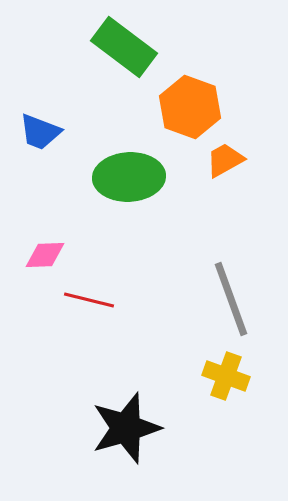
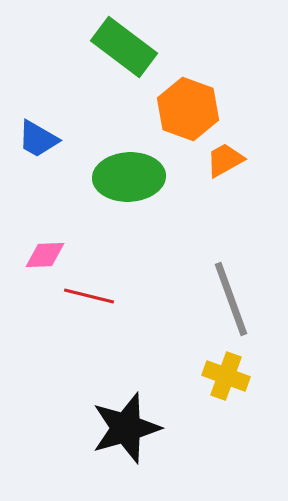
orange hexagon: moved 2 px left, 2 px down
blue trapezoid: moved 2 px left, 7 px down; rotated 9 degrees clockwise
red line: moved 4 px up
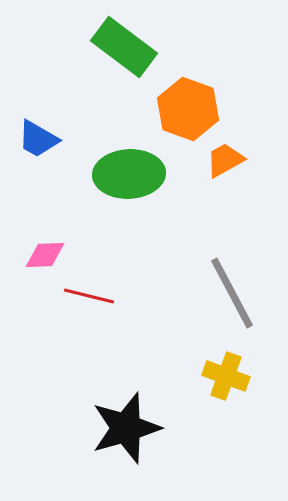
green ellipse: moved 3 px up
gray line: moved 1 px right, 6 px up; rotated 8 degrees counterclockwise
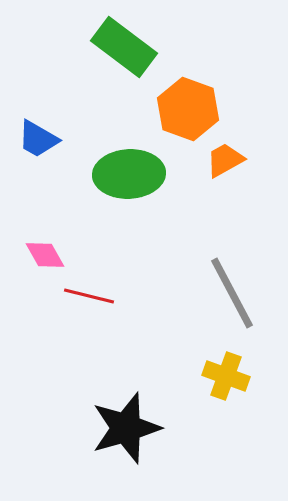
pink diamond: rotated 63 degrees clockwise
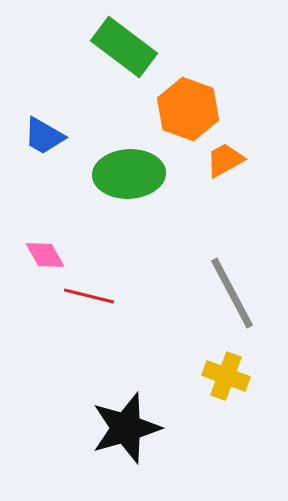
blue trapezoid: moved 6 px right, 3 px up
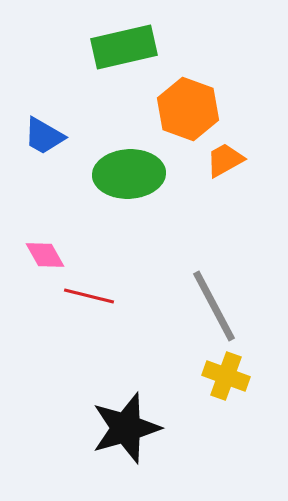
green rectangle: rotated 50 degrees counterclockwise
gray line: moved 18 px left, 13 px down
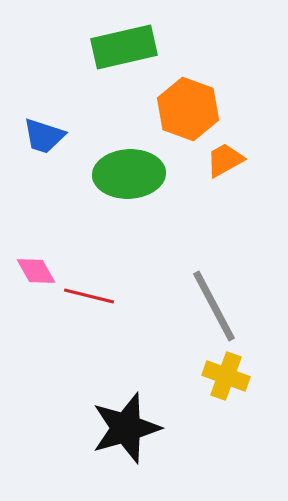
blue trapezoid: rotated 12 degrees counterclockwise
pink diamond: moved 9 px left, 16 px down
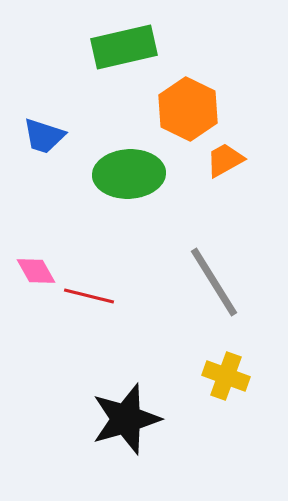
orange hexagon: rotated 6 degrees clockwise
gray line: moved 24 px up; rotated 4 degrees counterclockwise
black star: moved 9 px up
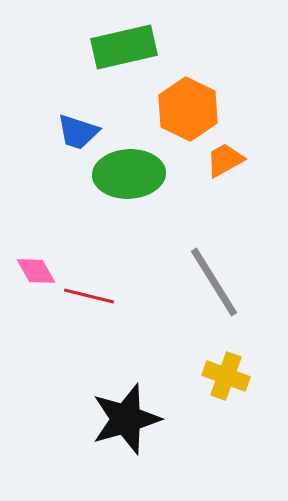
blue trapezoid: moved 34 px right, 4 px up
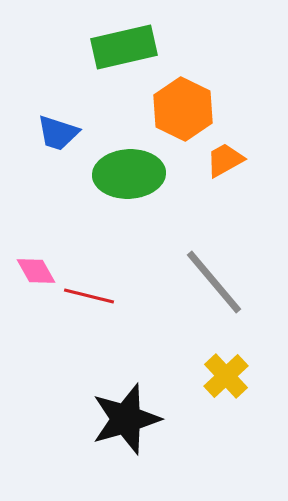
orange hexagon: moved 5 px left
blue trapezoid: moved 20 px left, 1 px down
gray line: rotated 8 degrees counterclockwise
yellow cross: rotated 27 degrees clockwise
